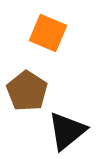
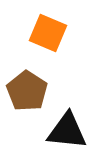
black triangle: rotated 45 degrees clockwise
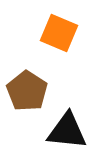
orange square: moved 11 px right
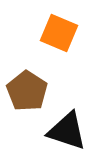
black triangle: rotated 12 degrees clockwise
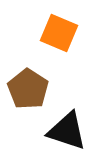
brown pentagon: moved 1 px right, 2 px up
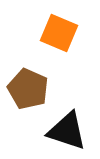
brown pentagon: rotated 9 degrees counterclockwise
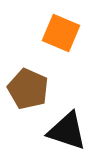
orange square: moved 2 px right
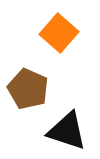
orange square: moved 2 px left; rotated 18 degrees clockwise
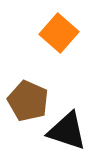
brown pentagon: moved 12 px down
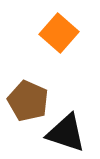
black triangle: moved 1 px left, 2 px down
